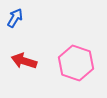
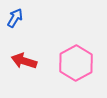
pink hexagon: rotated 12 degrees clockwise
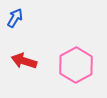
pink hexagon: moved 2 px down
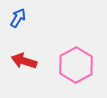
blue arrow: moved 3 px right
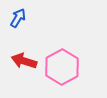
pink hexagon: moved 14 px left, 2 px down
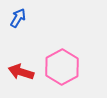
red arrow: moved 3 px left, 11 px down
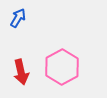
red arrow: rotated 120 degrees counterclockwise
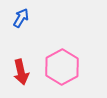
blue arrow: moved 3 px right
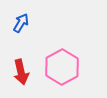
blue arrow: moved 5 px down
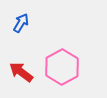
red arrow: rotated 140 degrees clockwise
